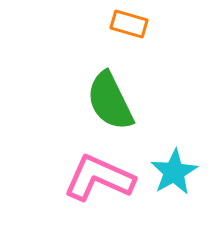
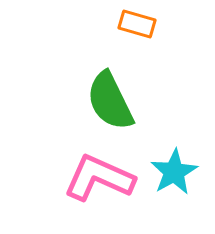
orange rectangle: moved 8 px right
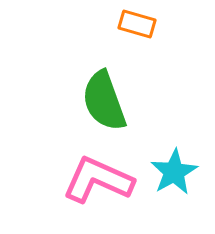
green semicircle: moved 6 px left; rotated 6 degrees clockwise
pink L-shape: moved 1 px left, 2 px down
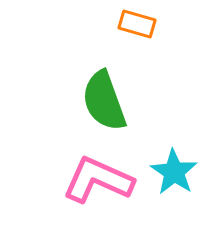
cyan star: rotated 9 degrees counterclockwise
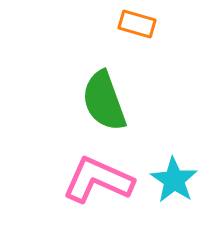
cyan star: moved 8 px down
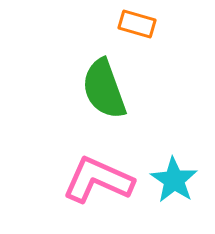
green semicircle: moved 12 px up
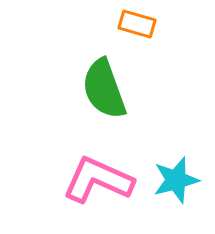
cyan star: moved 2 px right; rotated 24 degrees clockwise
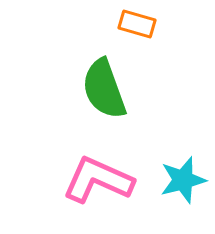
cyan star: moved 7 px right
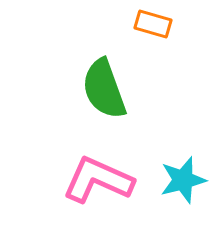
orange rectangle: moved 16 px right
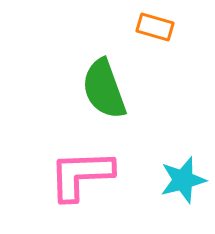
orange rectangle: moved 2 px right, 3 px down
pink L-shape: moved 17 px left, 5 px up; rotated 26 degrees counterclockwise
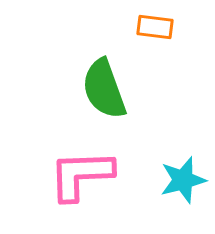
orange rectangle: rotated 9 degrees counterclockwise
